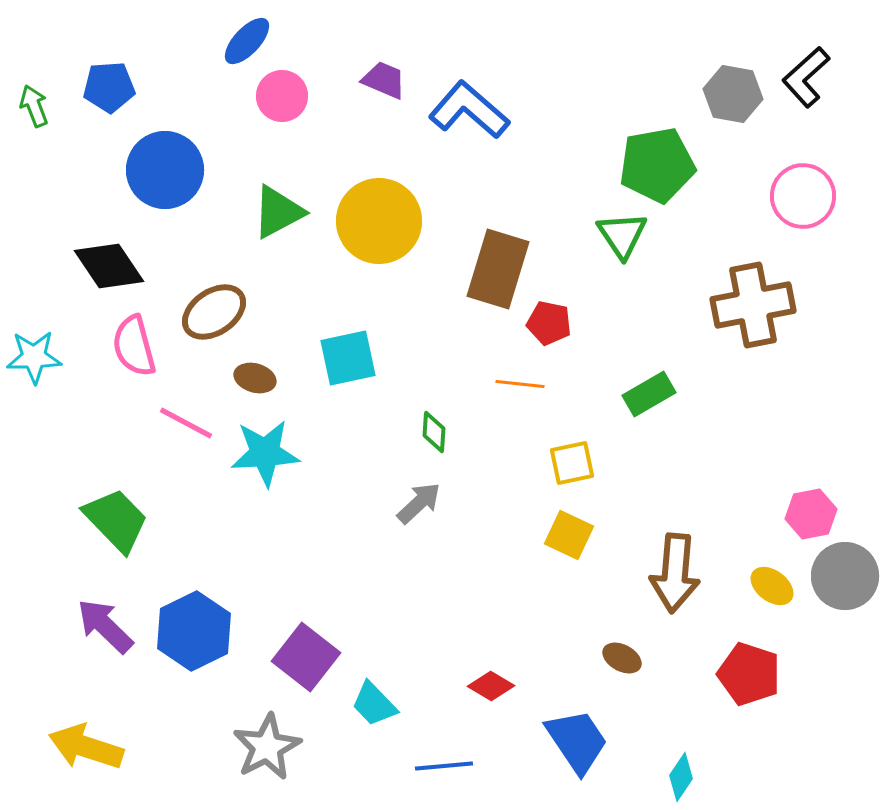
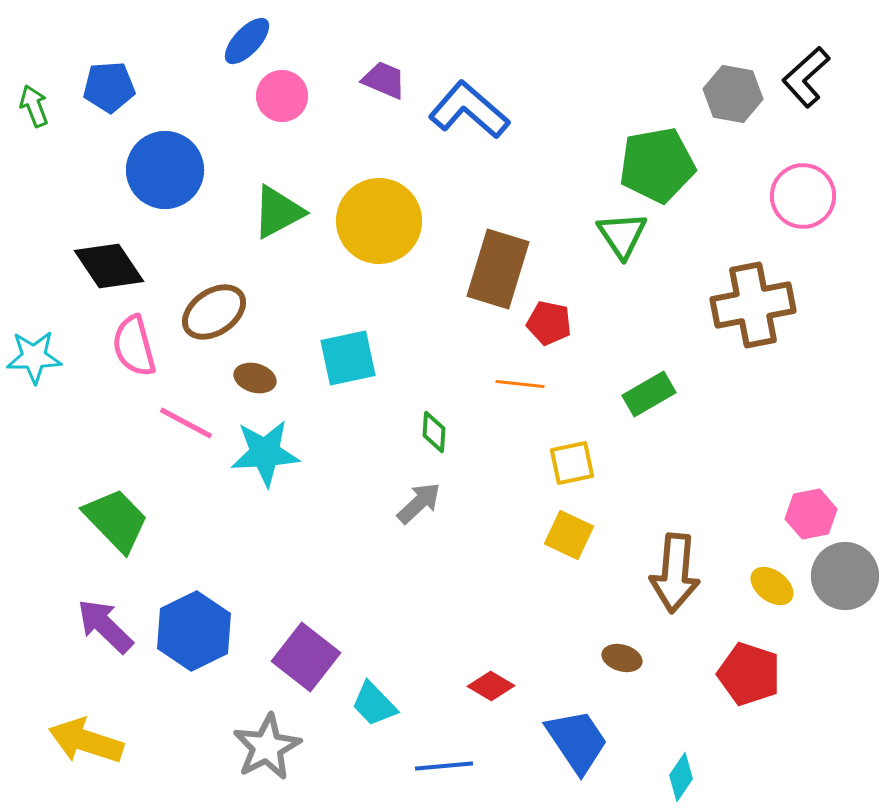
brown ellipse at (622, 658): rotated 12 degrees counterclockwise
yellow arrow at (86, 747): moved 6 px up
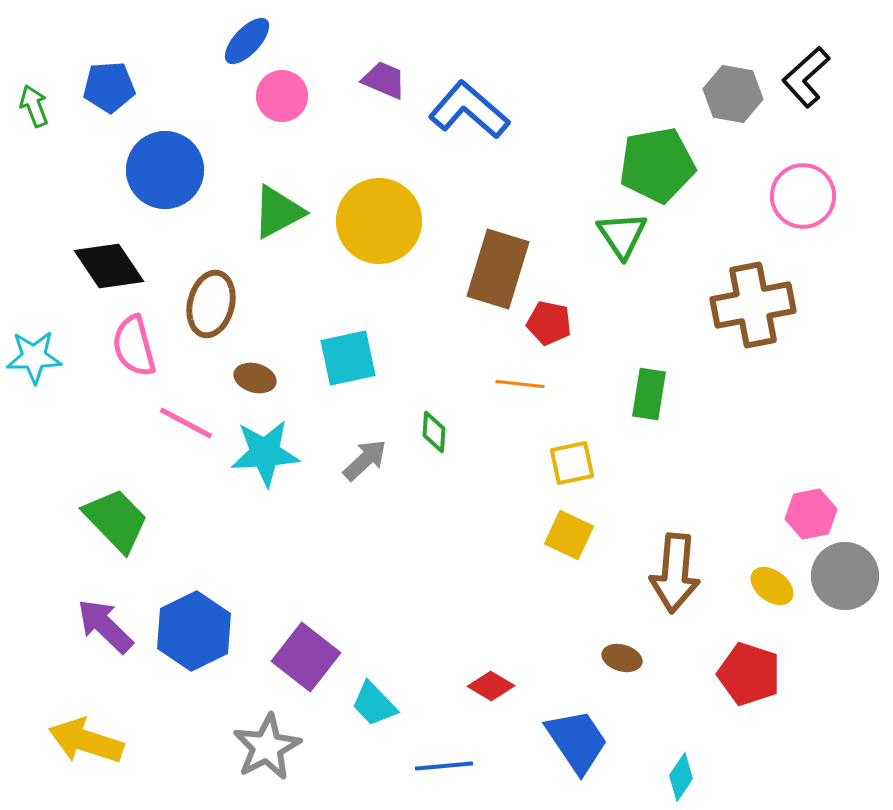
brown ellipse at (214, 312): moved 3 px left, 8 px up; rotated 42 degrees counterclockwise
green rectangle at (649, 394): rotated 51 degrees counterclockwise
gray arrow at (419, 503): moved 54 px left, 43 px up
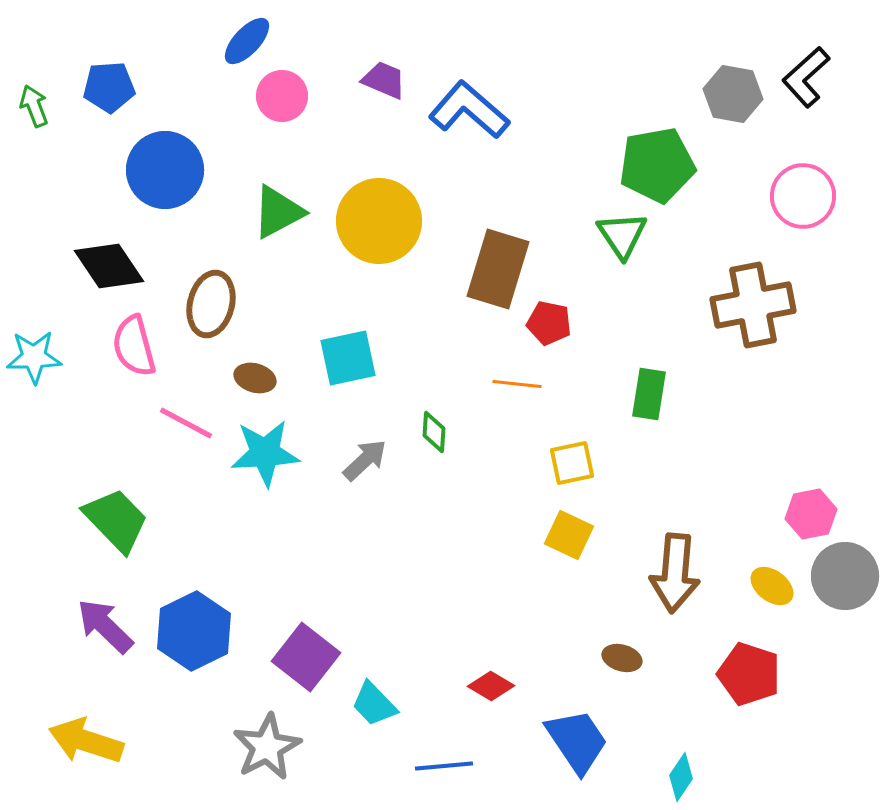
orange line at (520, 384): moved 3 px left
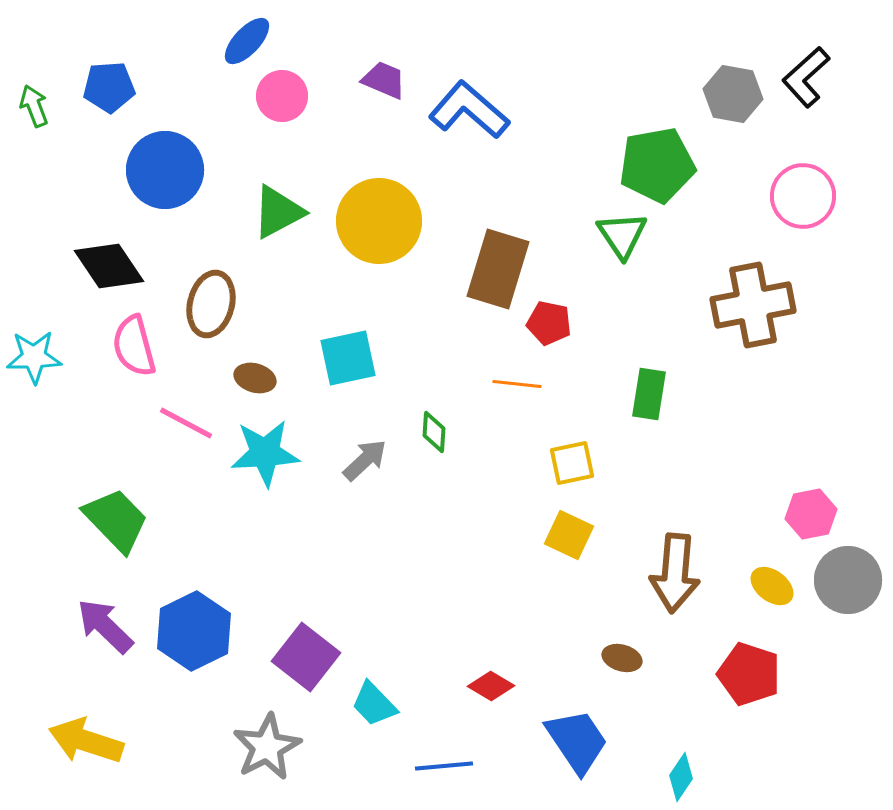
gray circle at (845, 576): moved 3 px right, 4 px down
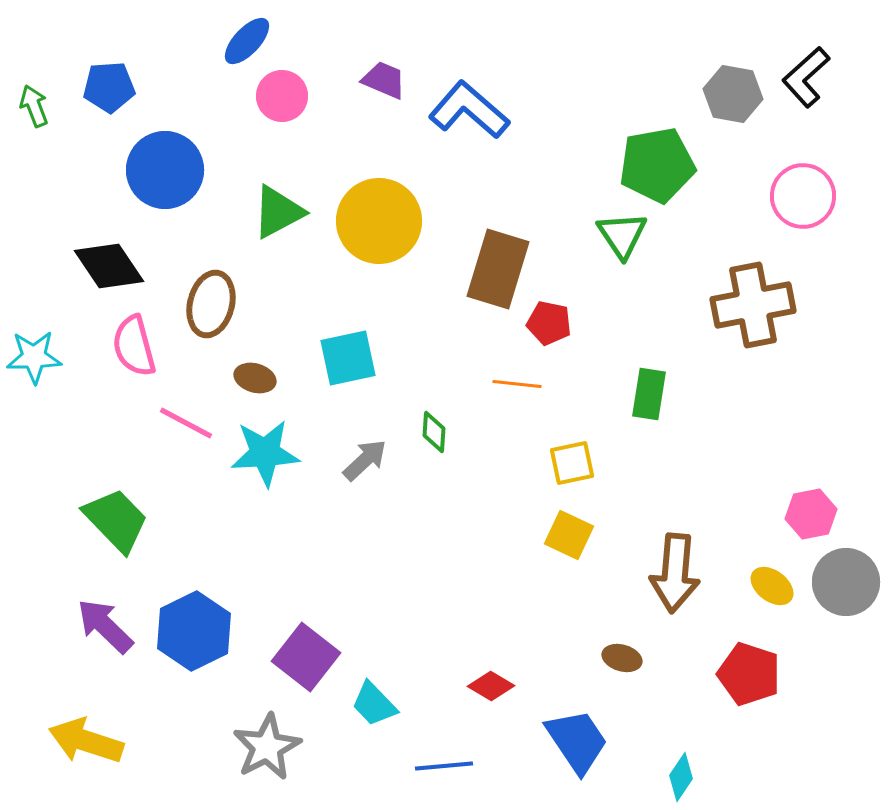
gray circle at (848, 580): moved 2 px left, 2 px down
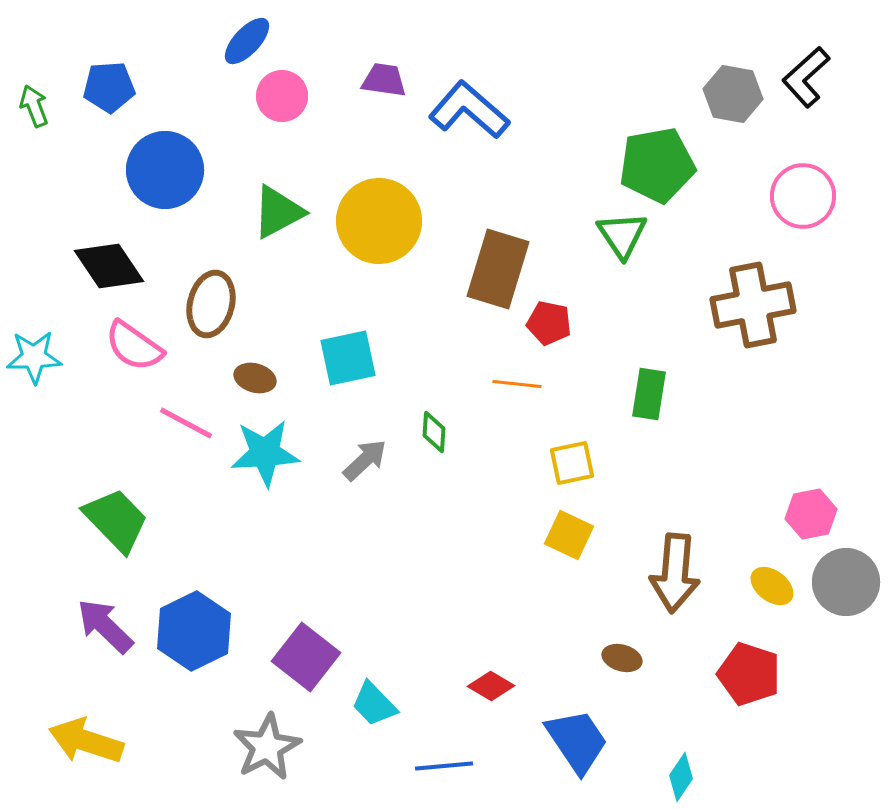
purple trapezoid at (384, 80): rotated 15 degrees counterclockwise
pink semicircle at (134, 346): rotated 40 degrees counterclockwise
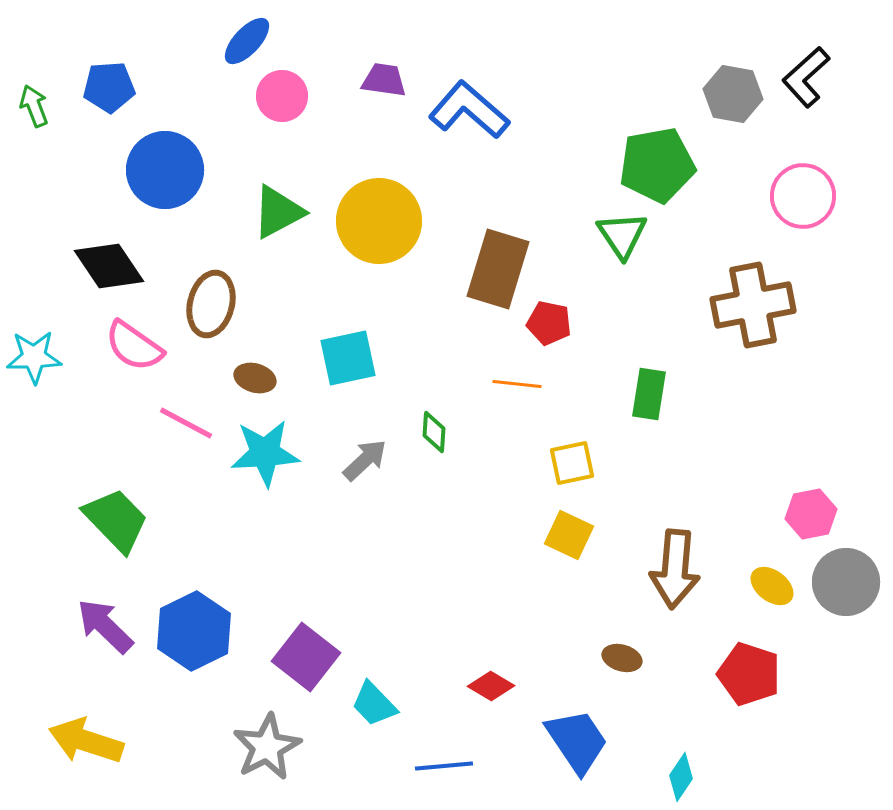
brown arrow at (675, 573): moved 4 px up
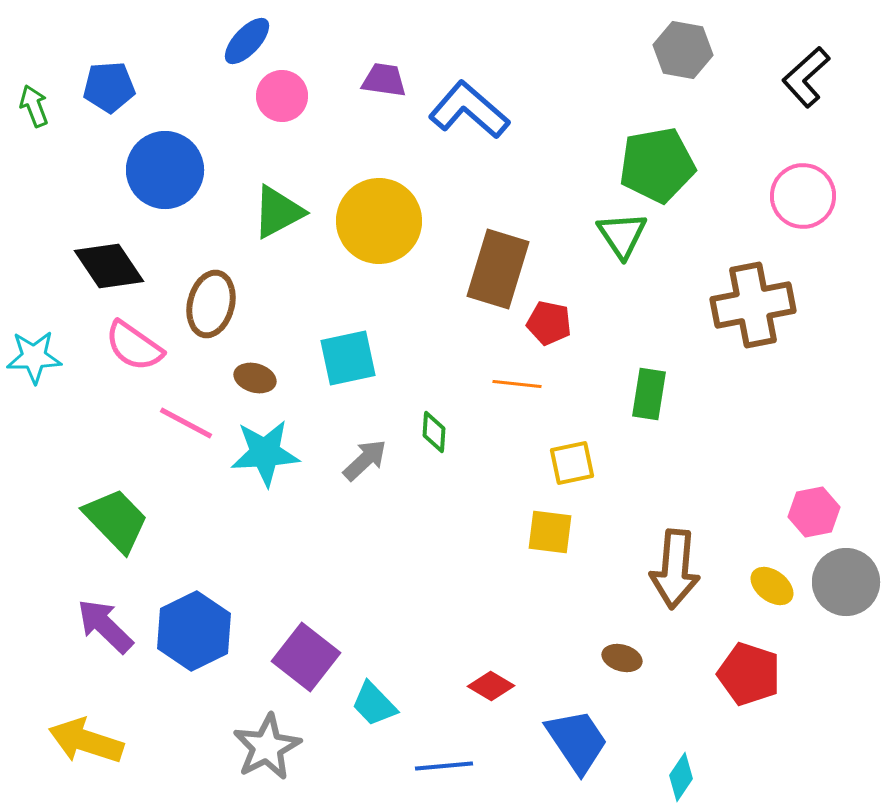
gray hexagon at (733, 94): moved 50 px left, 44 px up
pink hexagon at (811, 514): moved 3 px right, 2 px up
yellow square at (569, 535): moved 19 px left, 3 px up; rotated 18 degrees counterclockwise
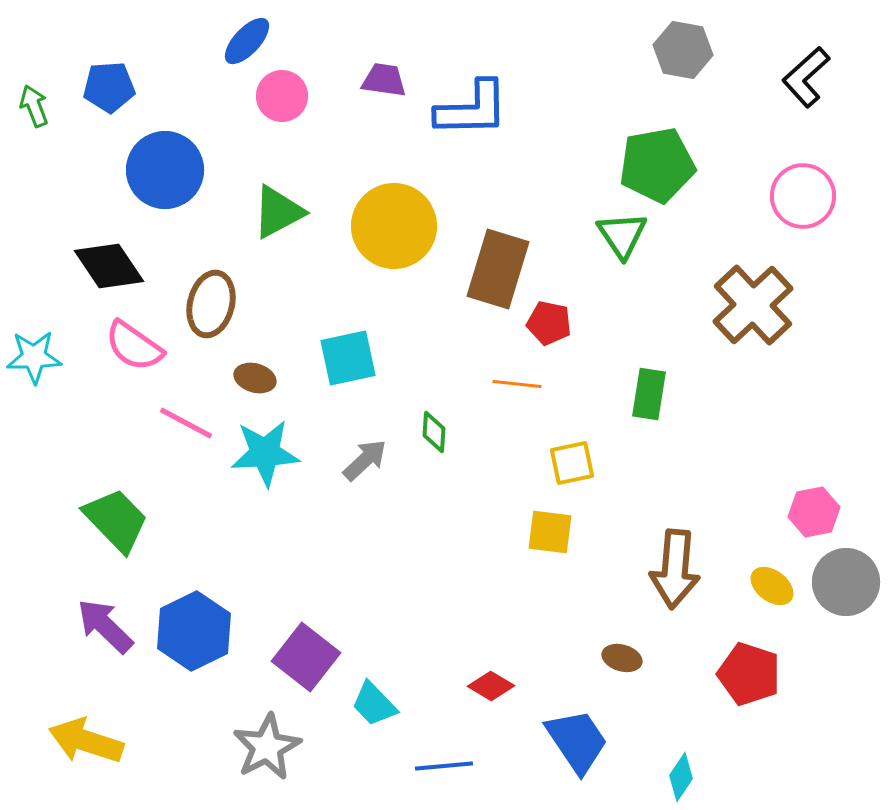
blue L-shape at (469, 110): moved 3 px right, 1 px up; rotated 138 degrees clockwise
yellow circle at (379, 221): moved 15 px right, 5 px down
brown cross at (753, 305): rotated 32 degrees counterclockwise
